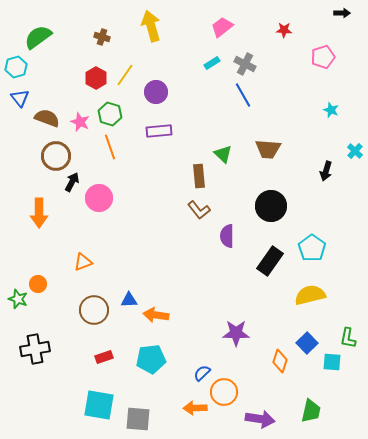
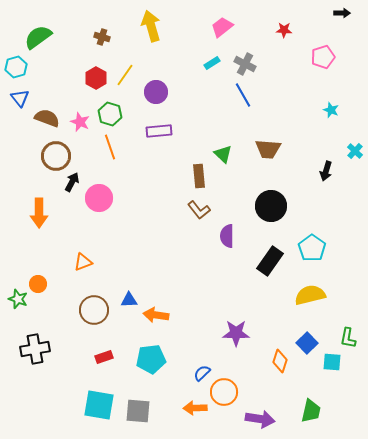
gray square at (138, 419): moved 8 px up
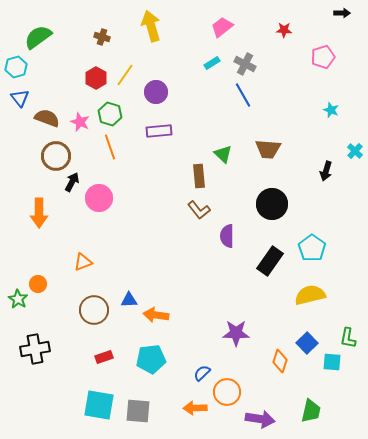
black circle at (271, 206): moved 1 px right, 2 px up
green star at (18, 299): rotated 12 degrees clockwise
orange circle at (224, 392): moved 3 px right
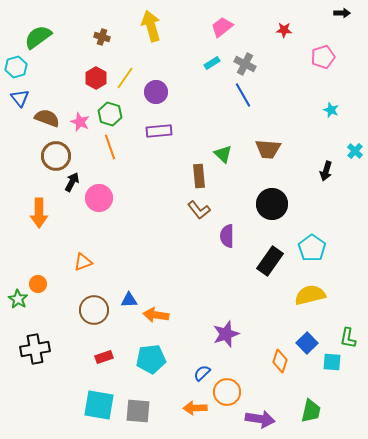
yellow line at (125, 75): moved 3 px down
purple star at (236, 333): moved 10 px left, 1 px down; rotated 20 degrees counterclockwise
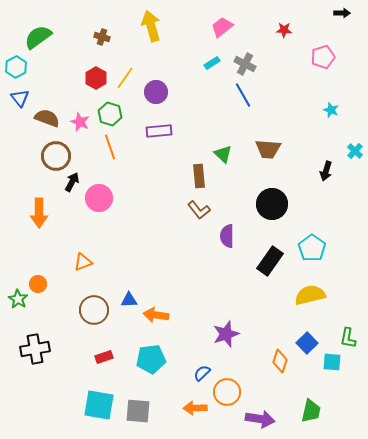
cyan hexagon at (16, 67): rotated 10 degrees counterclockwise
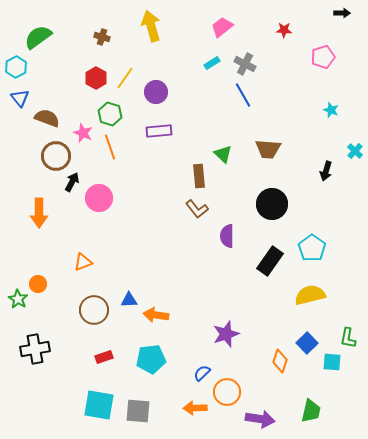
pink star at (80, 122): moved 3 px right, 11 px down
brown L-shape at (199, 210): moved 2 px left, 1 px up
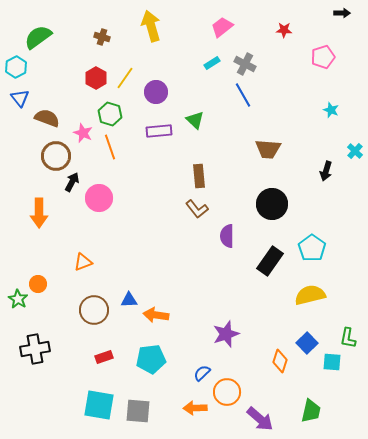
green triangle at (223, 154): moved 28 px left, 34 px up
purple arrow at (260, 419): rotated 32 degrees clockwise
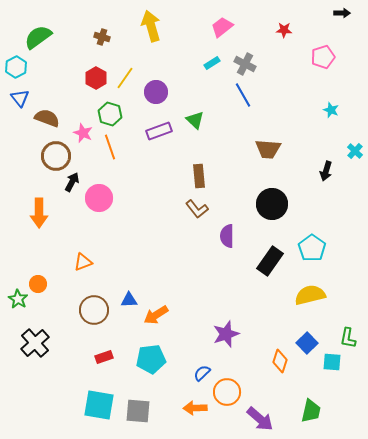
purple rectangle at (159, 131): rotated 15 degrees counterclockwise
orange arrow at (156, 315): rotated 40 degrees counterclockwise
black cross at (35, 349): moved 6 px up; rotated 32 degrees counterclockwise
